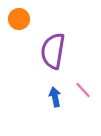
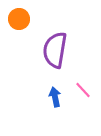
purple semicircle: moved 2 px right, 1 px up
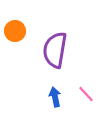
orange circle: moved 4 px left, 12 px down
pink line: moved 3 px right, 4 px down
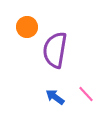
orange circle: moved 12 px right, 4 px up
blue arrow: rotated 42 degrees counterclockwise
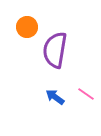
pink line: rotated 12 degrees counterclockwise
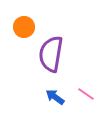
orange circle: moved 3 px left
purple semicircle: moved 4 px left, 4 px down
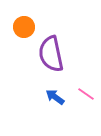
purple semicircle: rotated 21 degrees counterclockwise
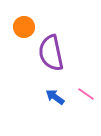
purple semicircle: moved 1 px up
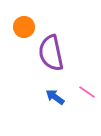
pink line: moved 1 px right, 2 px up
